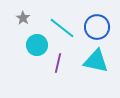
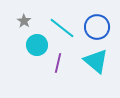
gray star: moved 1 px right, 3 px down
cyan triangle: rotated 28 degrees clockwise
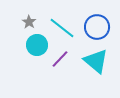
gray star: moved 5 px right, 1 px down
purple line: moved 2 px right, 4 px up; rotated 30 degrees clockwise
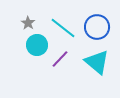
gray star: moved 1 px left, 1 px down
cyan line: moved 1 px right
cyan triangle: moved 1 px right, 1 px down
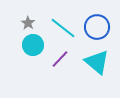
cyan circle: moved 4 px left
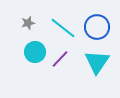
gray star: rotated 24 degrees clockwise
cyan circle: moved 2 px right, 7 px down
cyan triangle: rotated 24 degrees clockwise
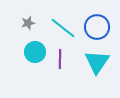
purple line: rotated 42 degrees counterclockwise
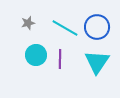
cyan line: moved 2 px right; rotated 8 degrees counterclockwise
cyan circle: moved 1 px right, 3 px down
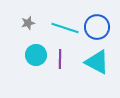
cyan line: rotated 12 degrees counterclockwise
cyan triangle: rotated 36 degrees counterclockwise
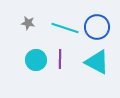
gray star: rotated 24 degrees clockwise
cyan circle: moved 5 px down
